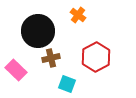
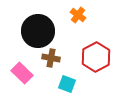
brown cross: rotated 24 degrees clockwise
pink rectangle: moved 6 px right, 3 px down
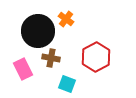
orange cross: moved 12 px left, 4 px down
pink rectangle: moved 1 px right, 4 px up; rotated 20 degrees clockwise
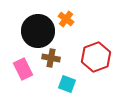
red hexagon: rotated 8 degrees clockwise
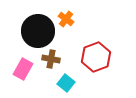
brown cross: moved 1 px down
pink rectangle: rotated 55 degrees clockwise
cyan square: moved 1 px left, 1 px up; rotated 18 degrees clockwise
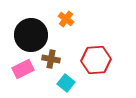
black circle: moved 7 px left, 4 px down
red hexagon: moved 3 px down; rotated 16 degrees clockwise
pink rectangle: rotated 35 degrees clockwise
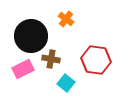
black circle: moved 1 px down
red hexagon: rotated 12 degrees clockwise
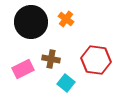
black circle: moved 14 px up
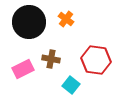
black circle: moved 2 px left
cyan square: moved 5 px right, 2 px down
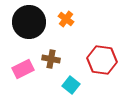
red hexagon: moved 6 px right
